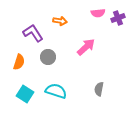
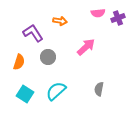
cyan semicircle: rotated 60 degrees counterclockwise
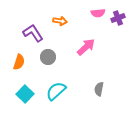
cyan square: rotated 12 degrees clockwise
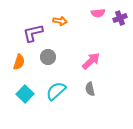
purple cross: moved 2 px right
purple L-shape: rotated 70 degrees counterclockwise
pink arrow: moved 5 px right, 14 px down
gray semicircle: moved 9 px left; rotated 24 degrees counterclockwise
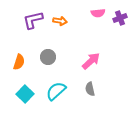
purple L-shape: moved 13 px up
